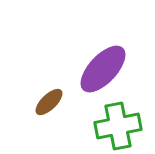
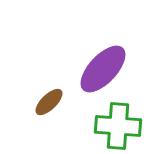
green cross: rotated 15 degrees clockwise
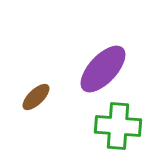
brown ellipse: moved 13 px left, 5 px up
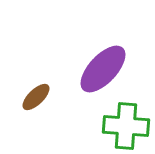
green cross: moved 8 px right
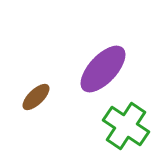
green cross: rotated 30 degrees clockwise
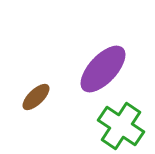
green cross: moved 5 px left
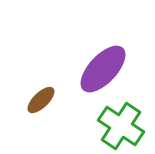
brown ellipse: moved 5 px right, 3 px down
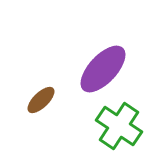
green cross: moved 2 px left
